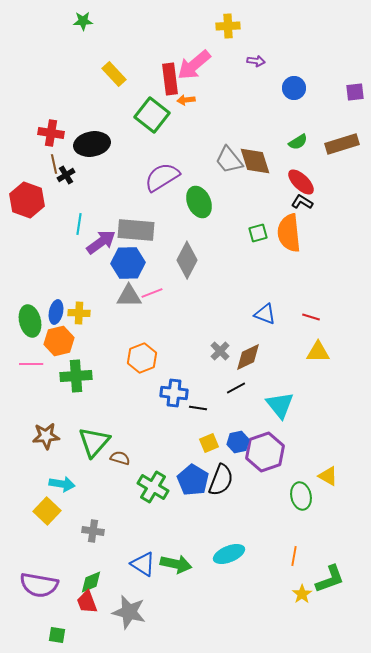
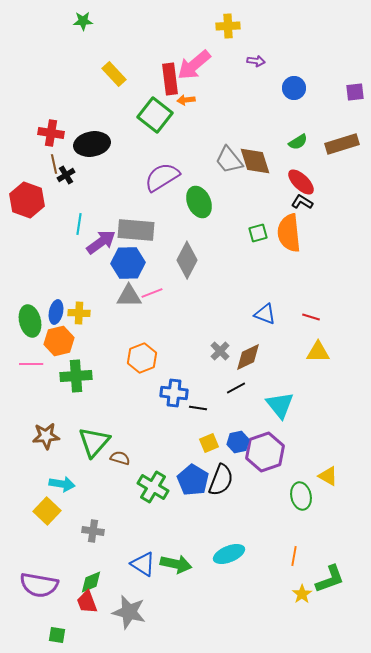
green square at (152, 115): moved 3 px right
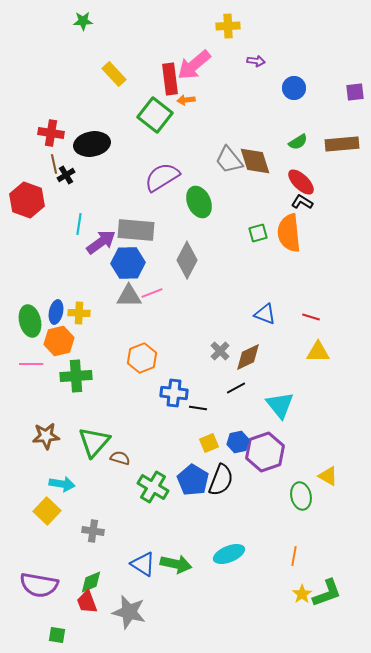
brown rectangle at (342, 144): rotated 12 degrees clockwise
green L-shape at (330, 579): moved 3 px left, 14 px down
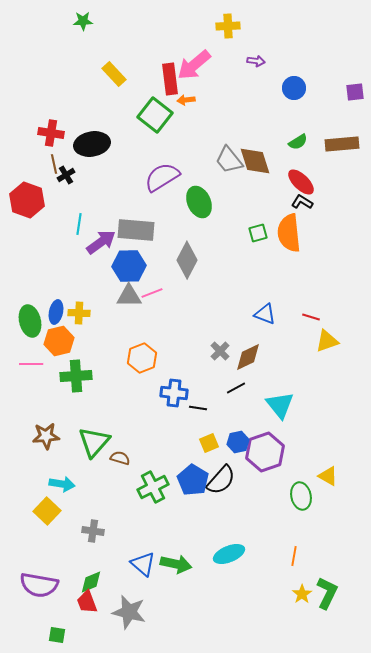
blue hexagon at (128, 263): moved 1 px right, 3 px down
yellow triangle at (318, 352): moved 9 px right, 11 px up; rotated 20 degrees counterclockwise
black semicircle at (221, 480): rotated 20 degrees clockwise
green cross at (153, 487): rotated 32 degrees clockwise
blue triangle at (143, 564): rotated 8 degrees clockwise
green L-shape at (327, 593): rotated 44 degrees counterclockwise
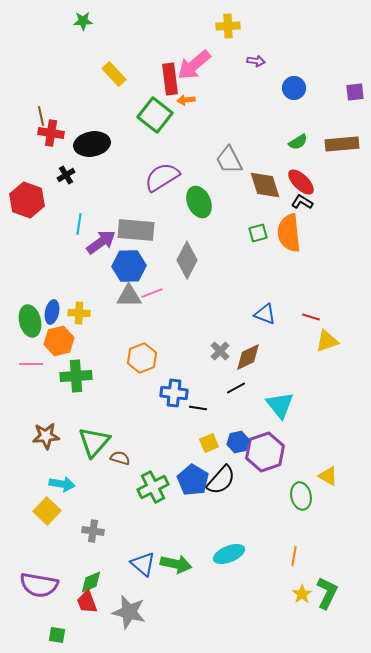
gray trapezoid at (229, 160): rotated 12 degrees clockwise
brown diamond at (255, 161): moved 10 px right, 24 px down
brown line at (54, 164): moved 13 px left, 48 px up
blue ellipse at (56, 312): moved 4 px left
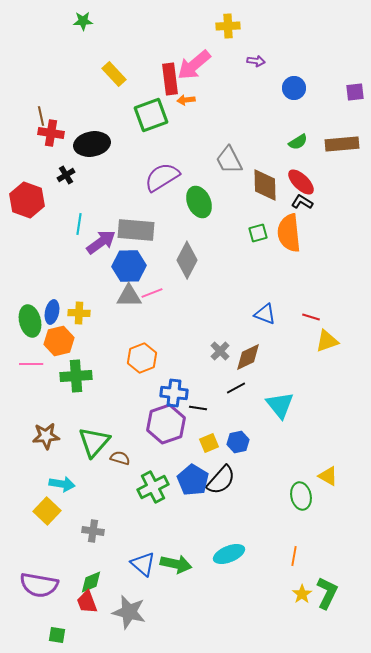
green square at (155, 115): moved 4 px left; rotated 32 degrees clockwise
brown diamond at (265, 185): rotated 16 degrees clockwise
purple hexagon at (265, 452): moved 99 px left, 28 px up
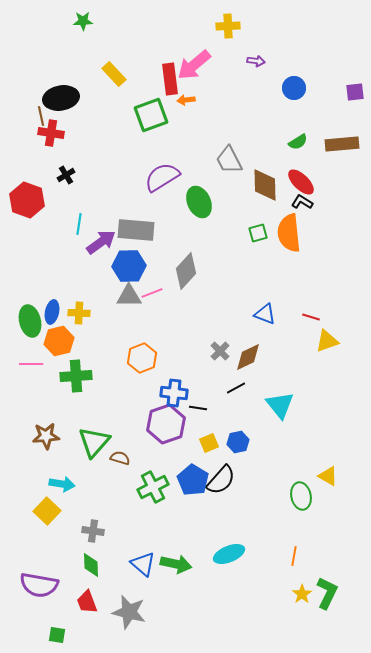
black ellipse at (92, 144): moved 31 px left, 46 px up
gray diamond at (187, 260): moved 1 px left, 11 px down; rotated 15 degrees clockwise
green diamond at (91, 582): moved 17 px up; rotated 70 degrees counterclockwise
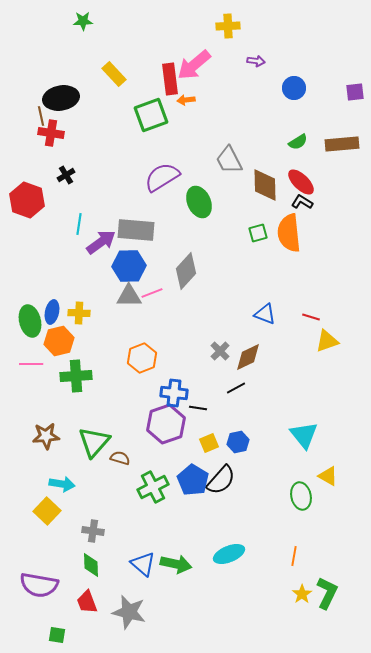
cyan triangle at (280, 405): moved 24 px right, 30 px down
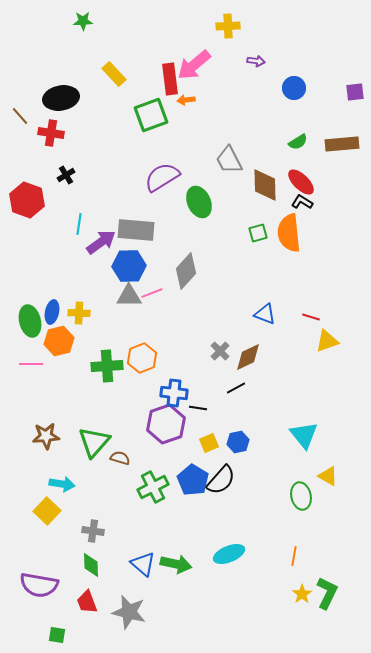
brown line at (41, 116): moved 21 px left; rotated 30 degrees counterclockwise
green cross at (76, 376): moved 31 px right, 10 px up
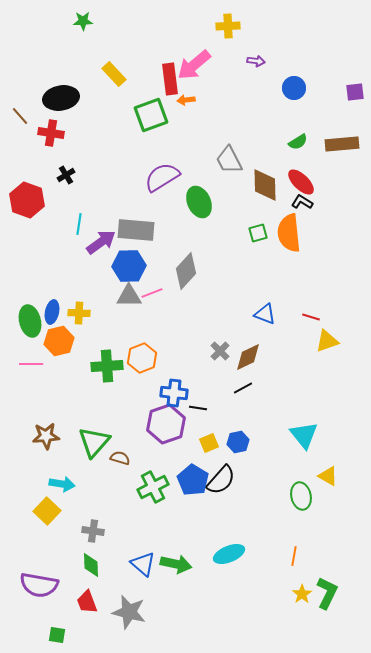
black line at (236, 388): moved 7 px right
